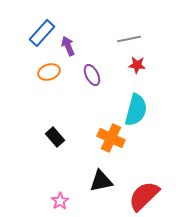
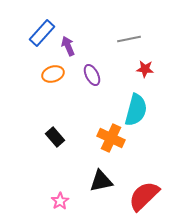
red star: moved 8 px right, 4 px down
orange ellipse: moved 4 px right, 2 px down
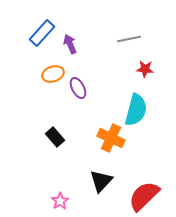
purple arrow: moved 2 px right, 2 px up
purple ellipse: moved 14 px left, 13 px down
black triangle: rotated 35 degrees counterclockwise
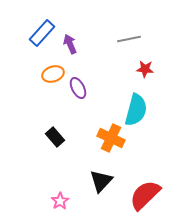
red semicircle: moved 1 px right, 1 px up
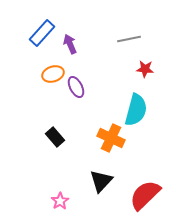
purple ellipse: moved 2 px left, 1 px up
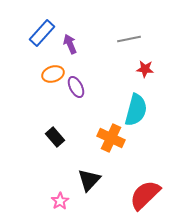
black triangle: moved 12 px left, 1 px up
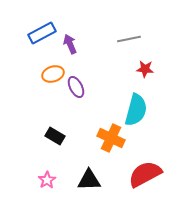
blue rectangle: rotated 20 degrees clockwise
black rectangle: moved 1 px up; rotated 18 degrees counterclockwise
black triangle: rotated 45 degrees clockwise
red semicircle: moved 21 px up; rotated 16 degrees clockwise
pink star: moved 13 px left, 21 px up
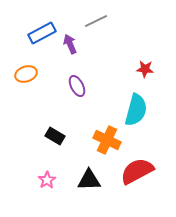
gray line: moved 33 px left, 18 px up; rotated 15 degrees counterclockwise
orange ellipse: moved 27 px left
purple ellipse: moved 1 px right, 1 px up
orange cross: moved 4 px left, 2 px down
red semicircle: moved 8 px left, 3 px up
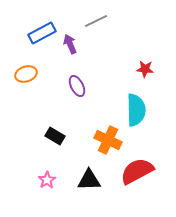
cyan semicircle: rotated 16 degrees counterclockwise
orange cross: moved 1 px right
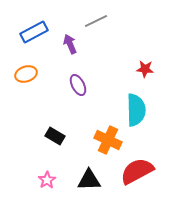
blue rectangle: moved 8 px left, 1 px up
purple ellipse: moved 1 px right, 1 px up
